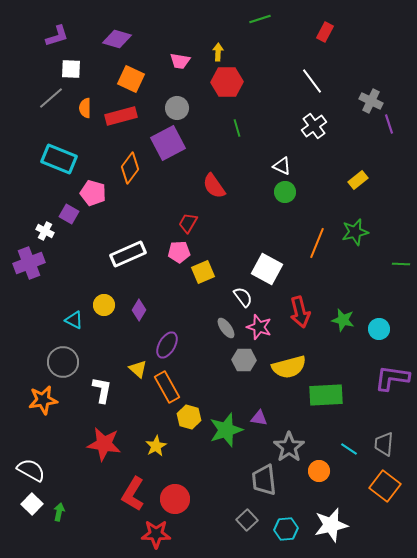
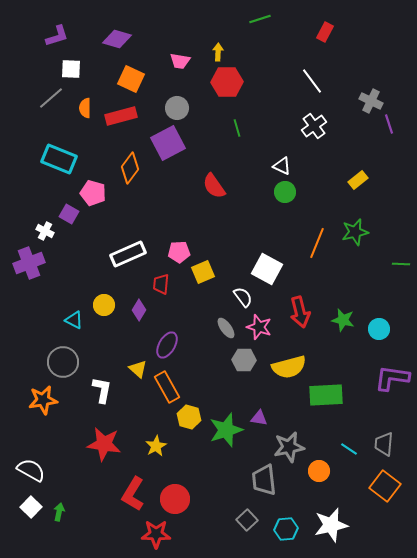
red trapezoid at (188, 223): moved 27 px left, 61 px down; rotated 25 degrees counterclockwise
gray star at (289, 447): rotated 24 degrees clockwise
white square at (32, 504): moved 1 px left, 3 px down
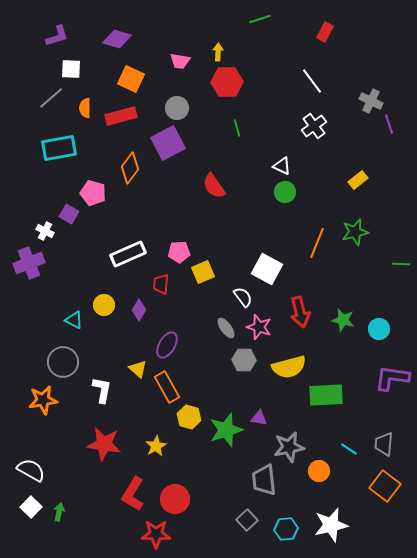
cyan rectangle at (59, 159): moved 11 px up; rotated 32 degrees counterclockwise
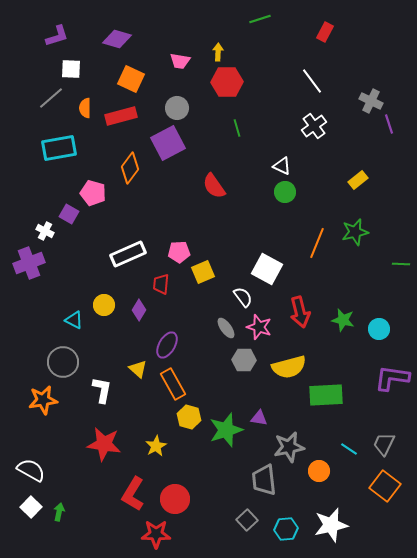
orange rectangle at (167, 387): moved 6 px right, 3 px up
gray trapezoid at (384, 444): rotated 20 degrees clockwise
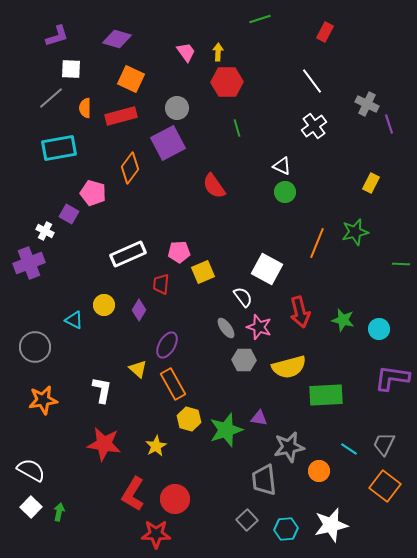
pink trapezoid at (180, 61): moved 6 px right, 9 px up; rotated 135 degrees counterclockwise
gray cross at (371, 101): moved 4 px left, 3 px down
yellow rectangle at (358, 180): moved 13 px right, 3 px down; rotated 24 degrees counterclockwise
gray circle at (63, 362): moved 28 px left, 15 px up
yellow hexagon at (189, 417): moved 2 px down
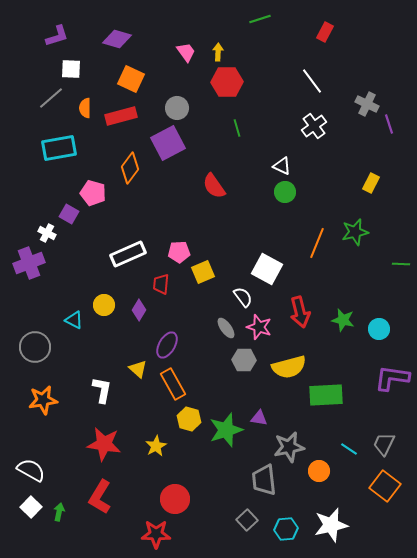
white cross at (45, 231): moved 2 px right, 2 px down
red L-shape at (133, 494): moved 33 px left, 3 px down
